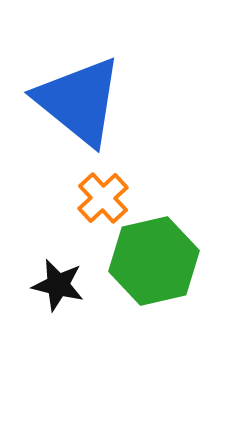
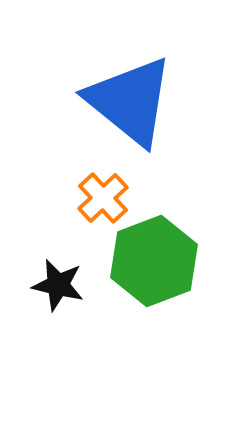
blue triangle: moved 51 px right
green hexagon: rotated 8 degrees counterclockwise
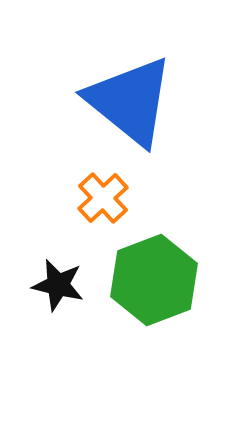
green hexagon: moved 19 px down
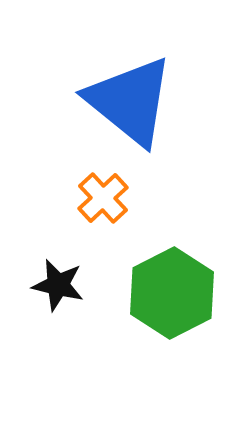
green hexagon: moved 18 px right, 13 px down; rotated 6 degrees counterclockwise
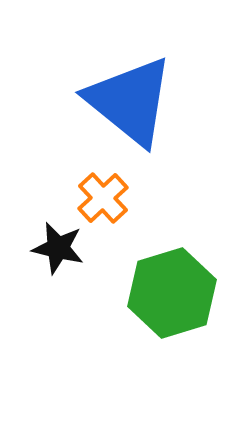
black star: moved 37 px up
green hexagon: rotated 10 degrees clockwise
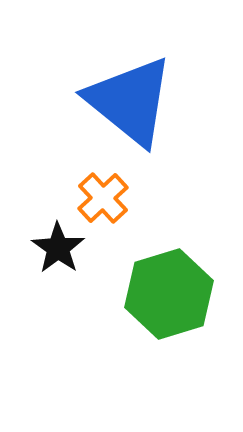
black star: rotated 22 degrees clockwise
green hexagon: moved 3 px left, 1 px down
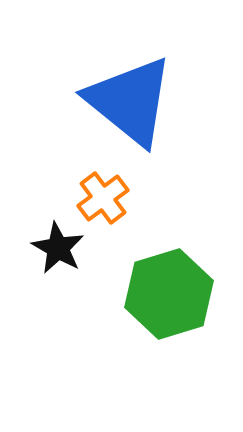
orange cross: rotated 6 degrees clockwise
black star: rotated 6 degrees counterclockwise
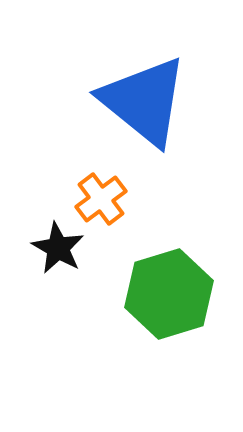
blue triangle: moved 14 px right
orange cross: moved 2 px left, 1 px down
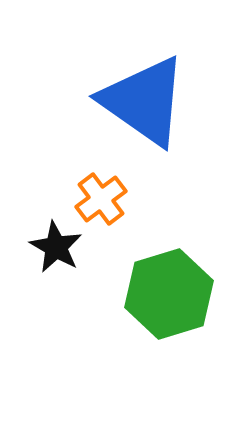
blue triangle: rotated 4 degrees counterclockwise
black star: moved 2 px left, 1 px up
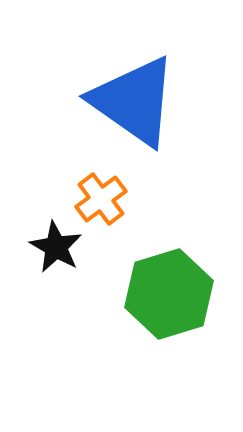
blue triangle: moved 10 px left
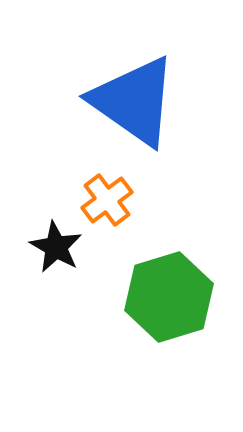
orange cross: moved 6 px right, 1 px down
green hexagon: moved 3 px down
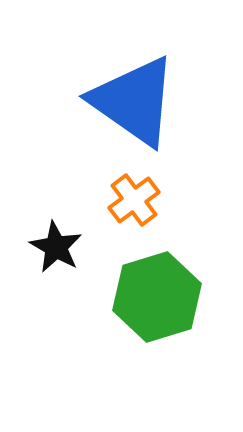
orange cross: moved 27 px right
green hexagon: moved 12 px left
